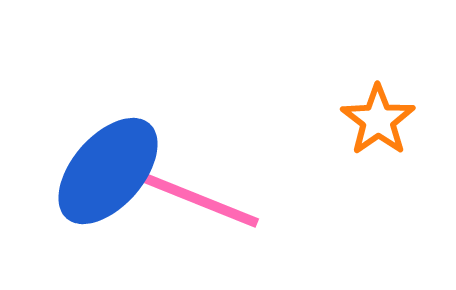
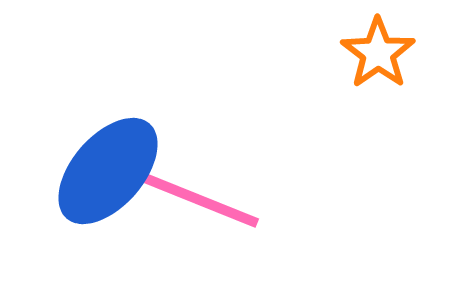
orange star: moved 67 px up
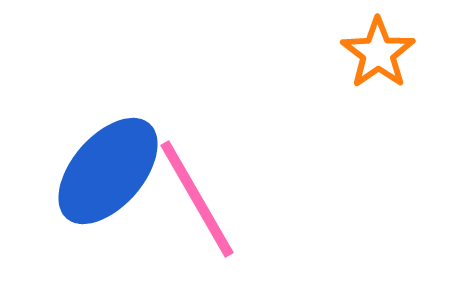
pink line: rotated 38 degrees clockwise
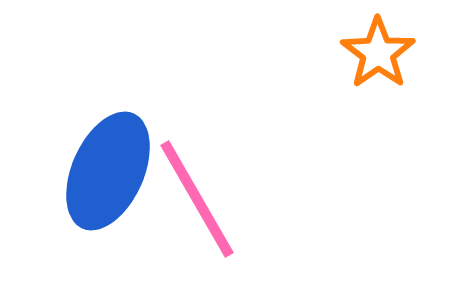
blue ellipse: rotated 17 degrees counterclockwise
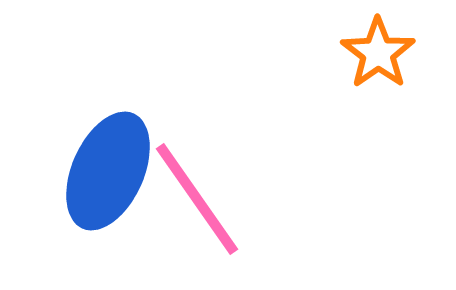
pink line: rotated 5 degrees counterclockwise
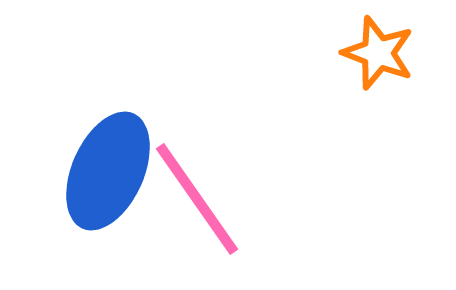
orange star: rotated 16 degrees counterclockwise
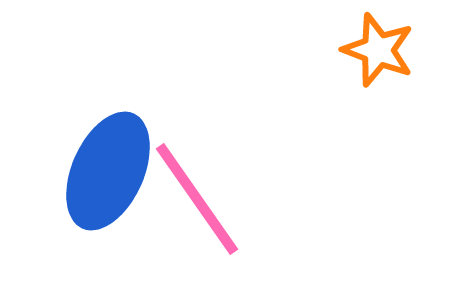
orange star: moved 3 px up
